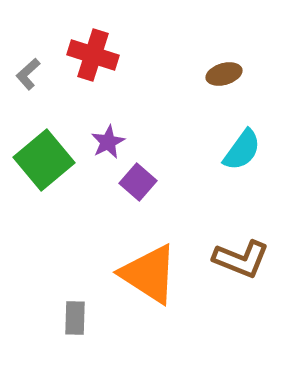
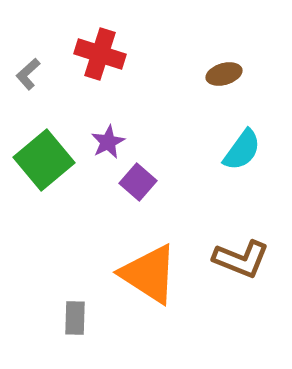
red cross: moved 7 px right, 1 px up
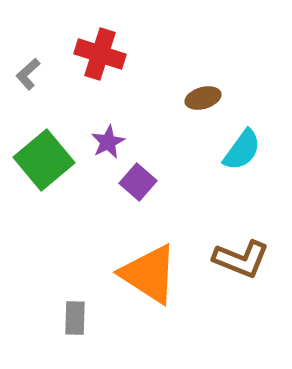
brown ellipse: moved 21 px left, 24 px down
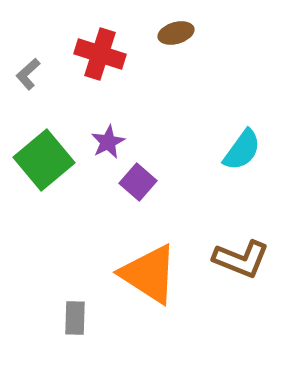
brown ellipse: moved 27 px left, 65 px up
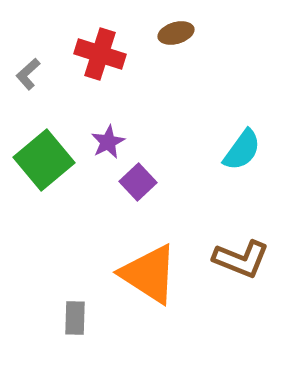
purple square: rotated 6 degrees clockwise
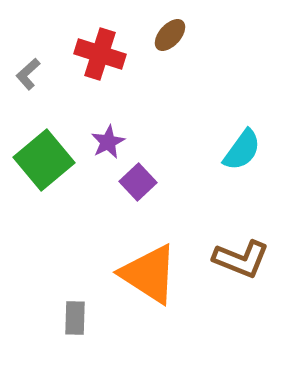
brown ellipse: moved 6 px left, 2 px down; rotated 32 degrees counterclockwise
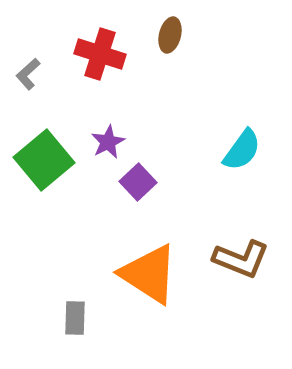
brown ellipse: rotated 28 degrees counterclockwise
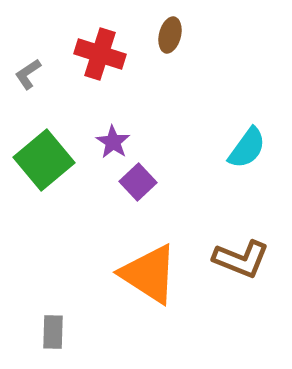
gray L-shape: rotated 8 degrees clockwise
purple star: moved 5 px right; rotated 12 degrees counterclockwise
cyan semicircle: moved 5 px right, 2 px up
gray rectangle: moved 22 px left, 14 px down
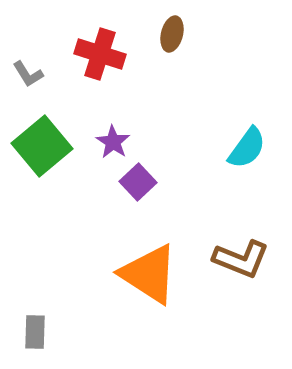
brown ellipse: moved 2 px right, 1 px up
gray L-shape: rotated 88 degrees counterclockwise
green square: moved 2 px left, 14 px up
gray rectangle: moved 18 px left
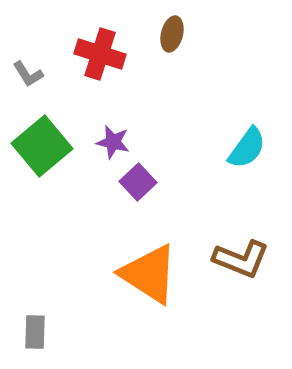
purple star: rotated 20 degrees counterclockwise
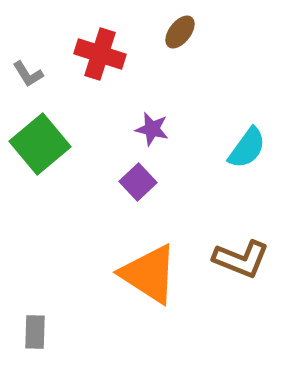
brown ellipse: moved 8 px right, 2 px up; rotated 24 degrees clockwise
purple star: moved 39 px right, 13 px up
green square: moved 2 px left, 2 px up
